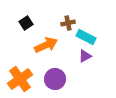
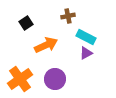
brown cross: moved 7 px up
purple triangle: moved 1 px right, 3 px up
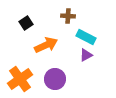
brown cross: rotated 16 degrees clockwise
purple triangle: moved 2 px down
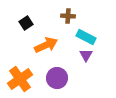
purple triangle: rotated 32 degrees counterclockwise
purple circle: moved 2 px right, 1 px up
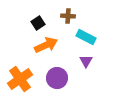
black square: moved 12 px right
purple triangle: moved 6 px down
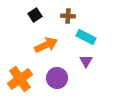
black square: moved 3 px left, 8 px up
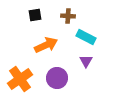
black square: rotated 24 degrees clockwise
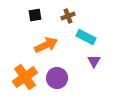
brown cross: rotated 24 degrees counterclockwise
purple triangle: moved 8 px right
orange cross: moved 5 px right, 2 px up
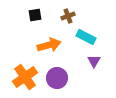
orange arrow: moved 3 px right; rotated 10 degrees clockwise
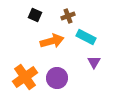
black square: rotated 32 degrees clockwise
orange arrow: moved 3 px right, 4 px up
purple triangle: moved 1 px down
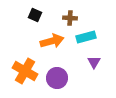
brown cross: moved 2 px right, 2 px down; rotated 24 degrees clockwise
cyan rectangle: rotated 42 degrees counterclockwise
orange cross: moved 6 px up; rotated 25 degrees counterclockwise
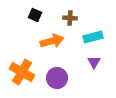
cyan rectangle: moved 7 px right
orange cross: moved 3 px left, 1 px down
